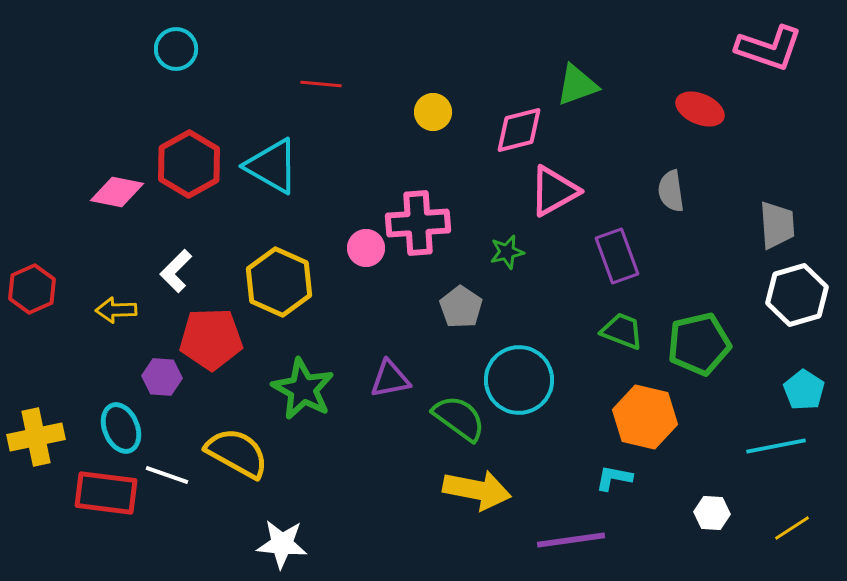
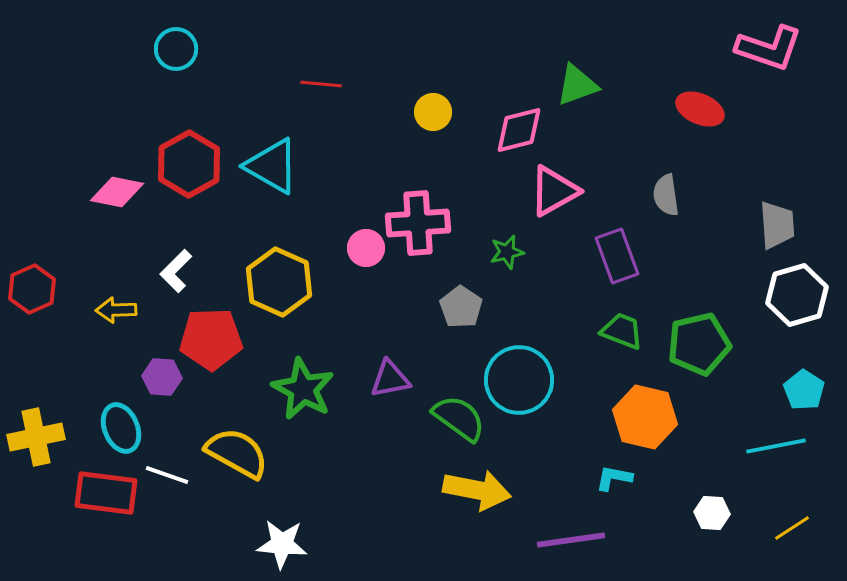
gray semicircle at (671, 191): moved 5 px left, 4 px down
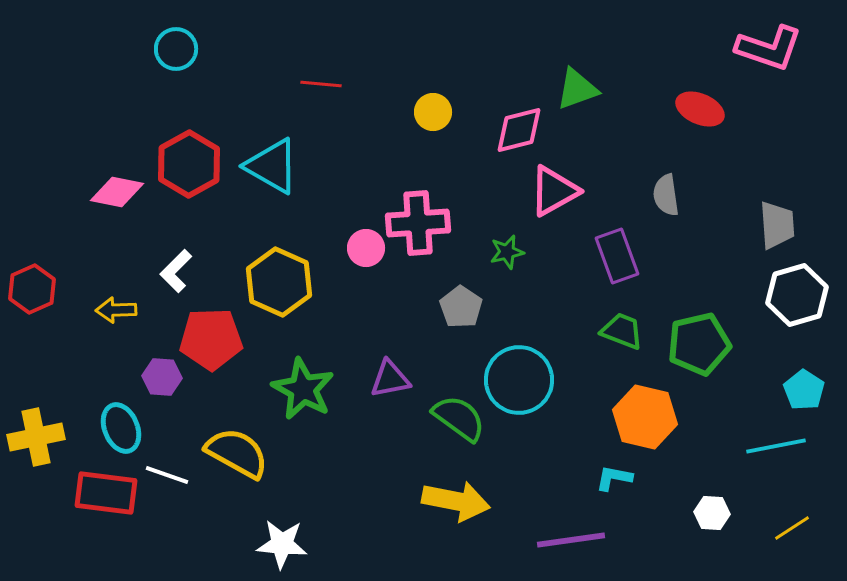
green triangle at (577, 85): moved 4 px down
yellow arrow at (477, 490): moved 21 px left, 11 px down
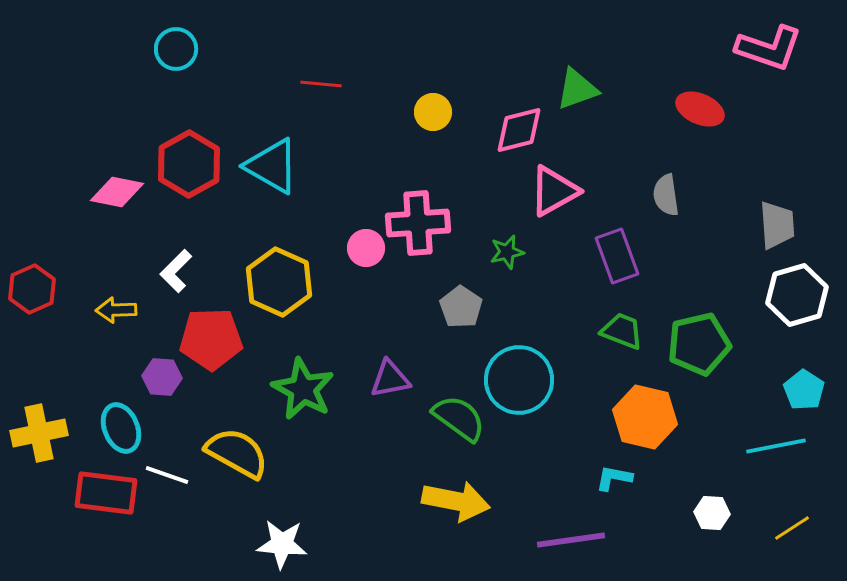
yellow cross at (36, 437): moved 3 px right, 4 px up
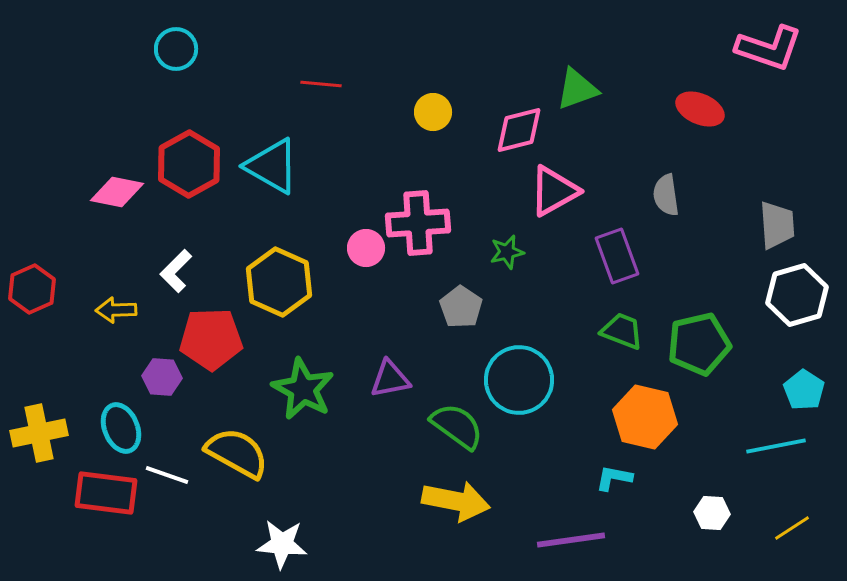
green semicircle at (459, 418): moved 2 px left, 8 px down
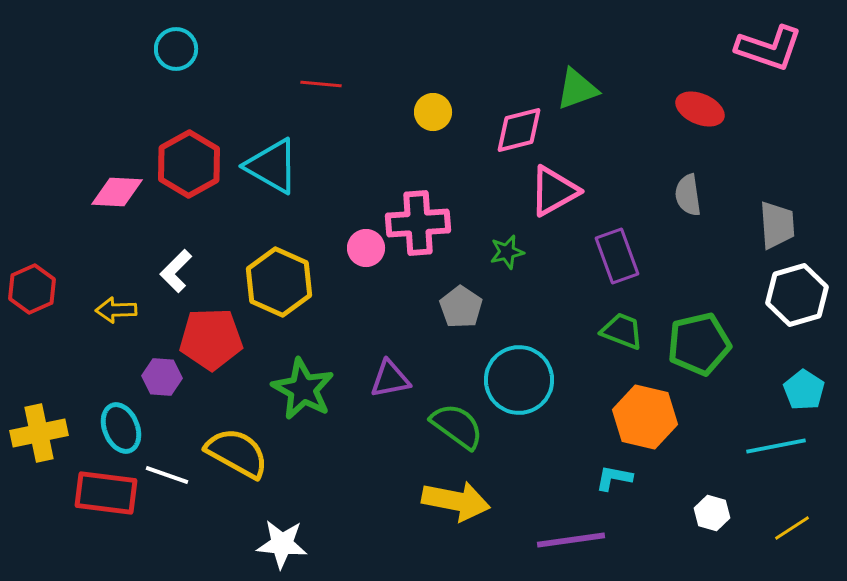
pink diamond at (117, 192): rotated 8 degrees counterclockwise
gray semicircle at (666, 195): moved 22 px right
white hexagon at (712, 513): rotated 12 degrees clockwise
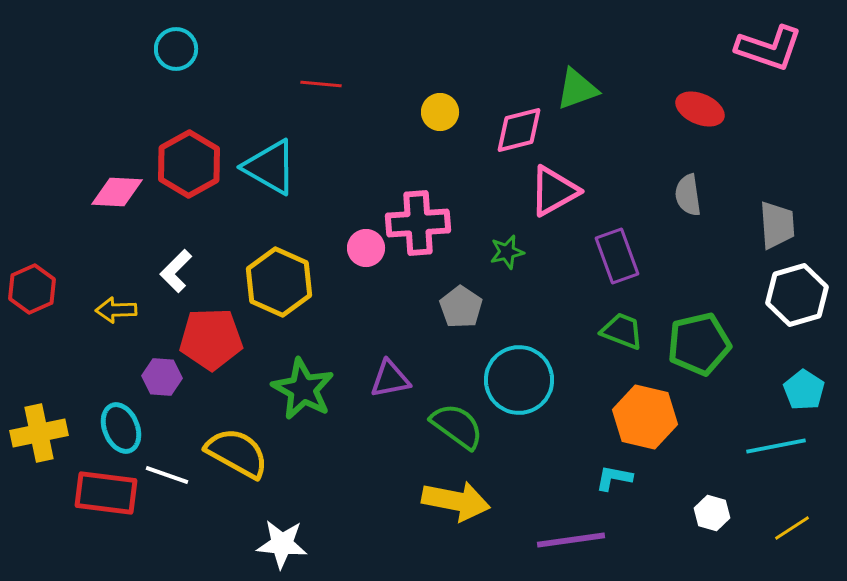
yellow circle at (433, 112): moved 7 px right
cyan triangle at (272, 166): moved 2 px left, 1 px down
